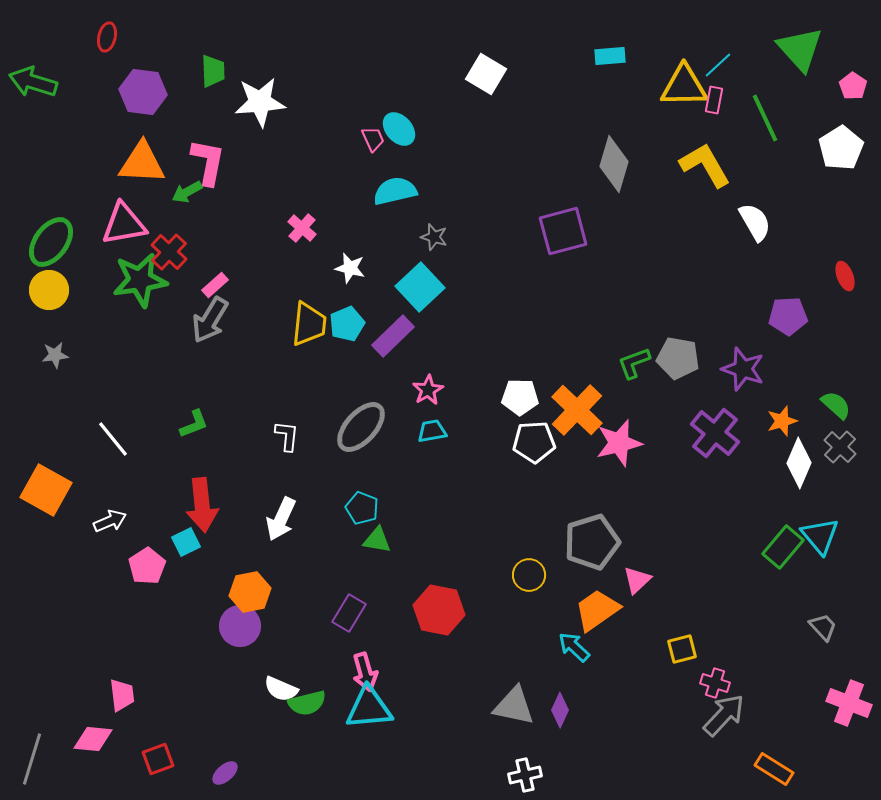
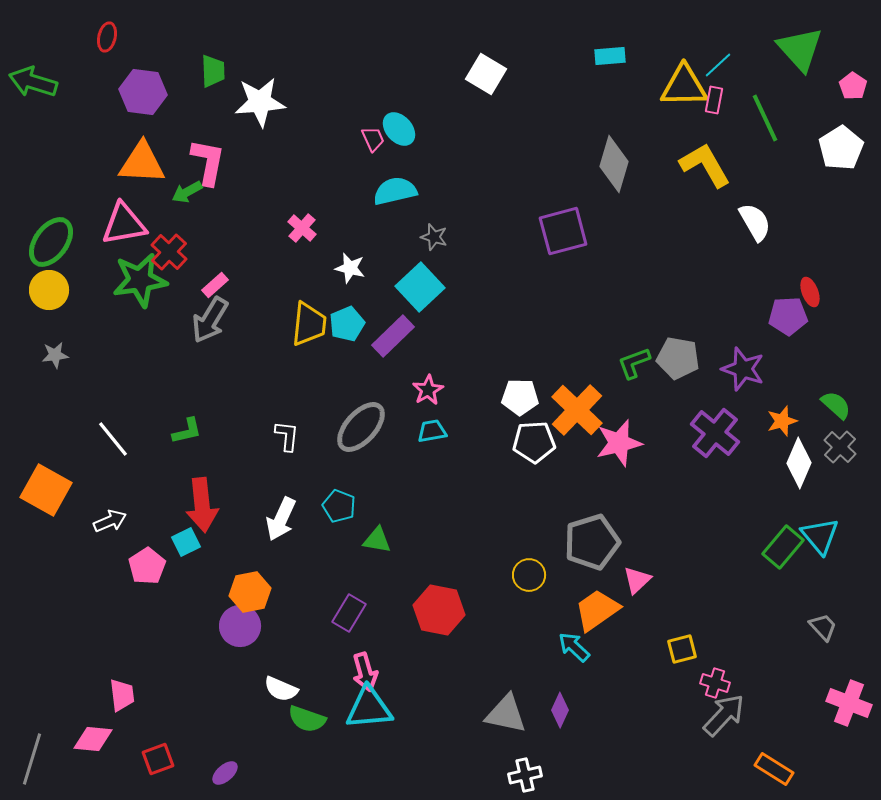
red ellipse at (845, 276): moved 35 px left, 16 px down
green L-shape at (194, 424): moved 7 px left, 7 px down; rotated 8 degrees clockwise
cyan pentagon at (362, 508): moved 23 px left, 2 px up
green semicircle at (307, 703): moved 16 px down; rotated 33 degrees clockwise
gray triangle at (514, 706): moved 8 px left, 8 px down
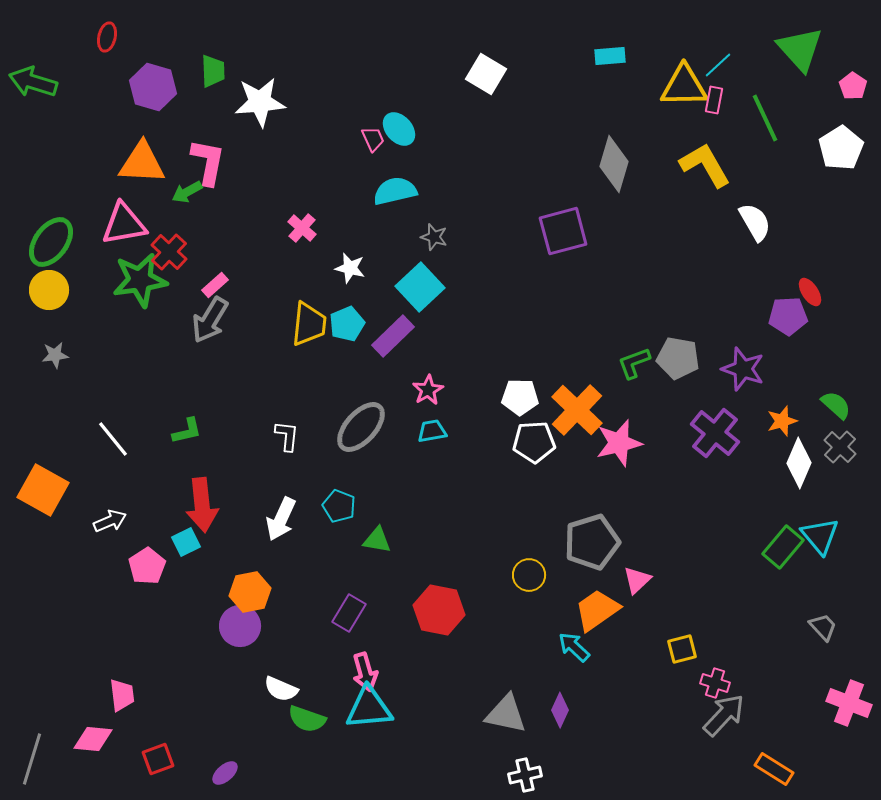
purple hexagon at (143, 92): moved 10 px right, 5 px up; rotated 9 degrees clockwise
red ellipse at (810, 292): rotated 12 degrees counterclockwise
orange square at (46, 490): moved 3 px left
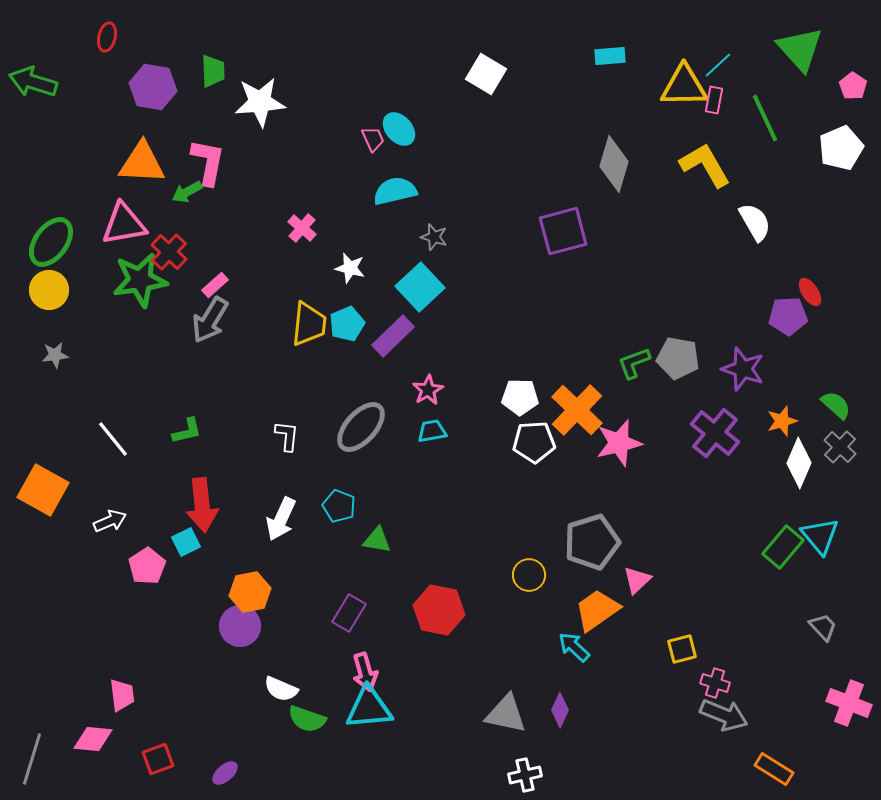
purple hexagon at (153, 87): rotated 6 degrees counterclockwise
white pentagon at (841, 148): rotated 9 degrees clockwise
gray arrow at (724, 715): rotated 69 degrees clockwise
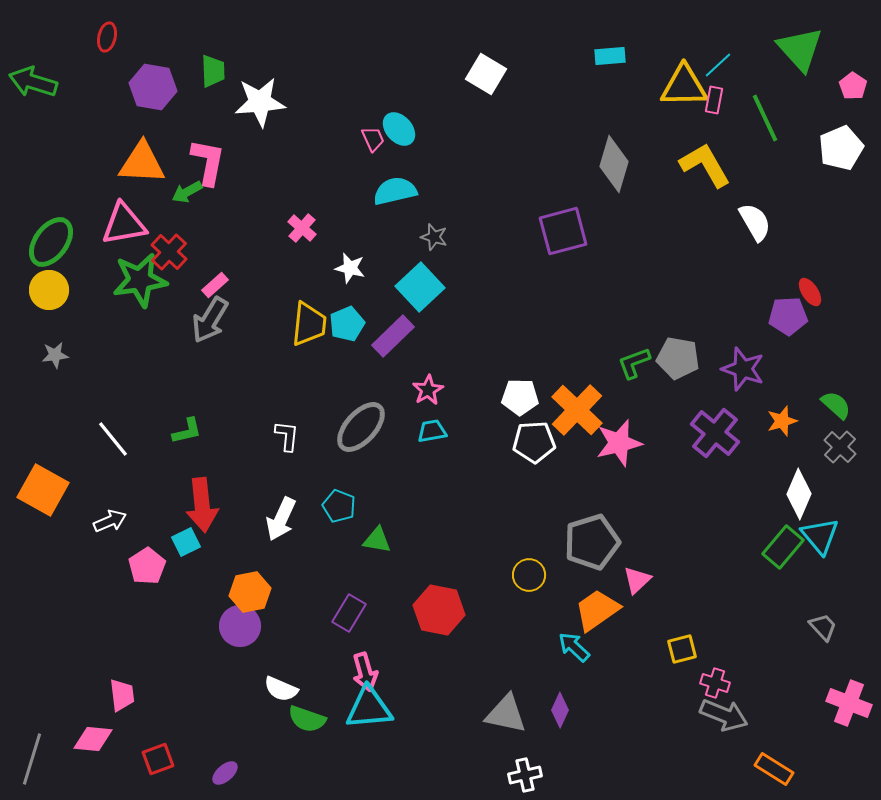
white diamond at (799, 463): moved 31 px down
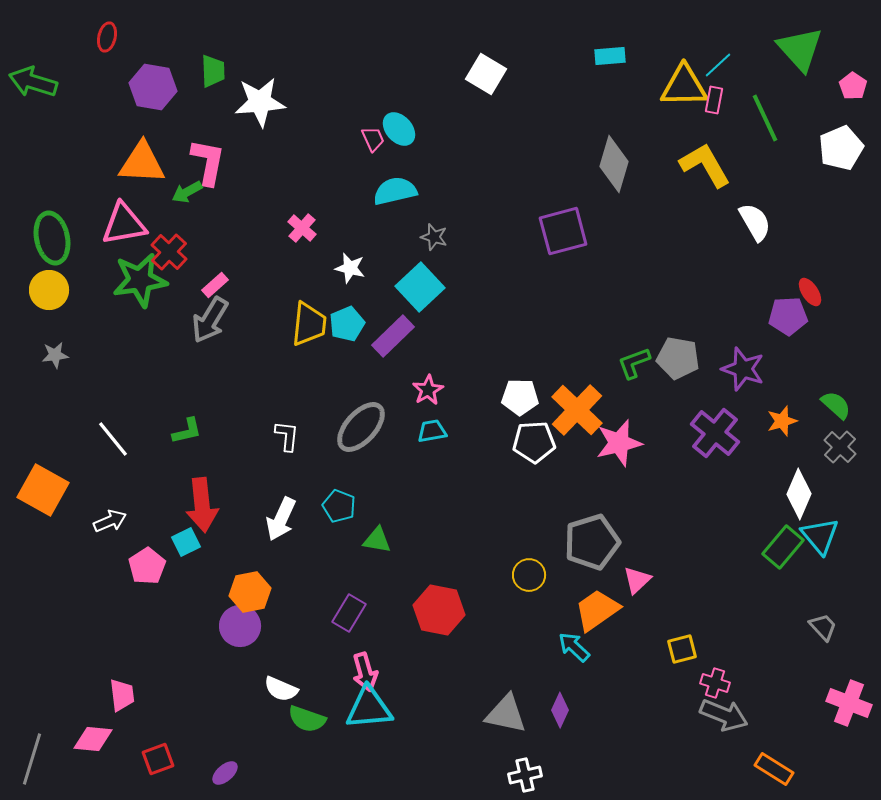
green ellipse at (51, 242): moved 1 px right, 4 px up; rotated 48 degrees counterclockwise
